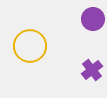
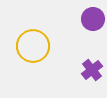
yellow circle: moved 3 px right
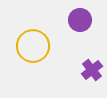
purple circle: moved 13 px left, 1 px down
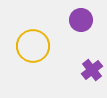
purple circle: moved 1 px right
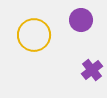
yellow circle: moved 1 px right, 11 px up
